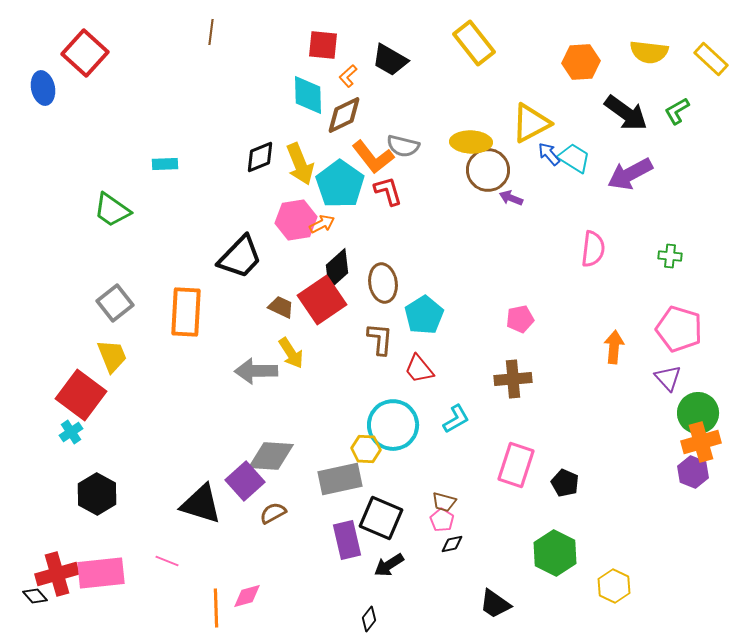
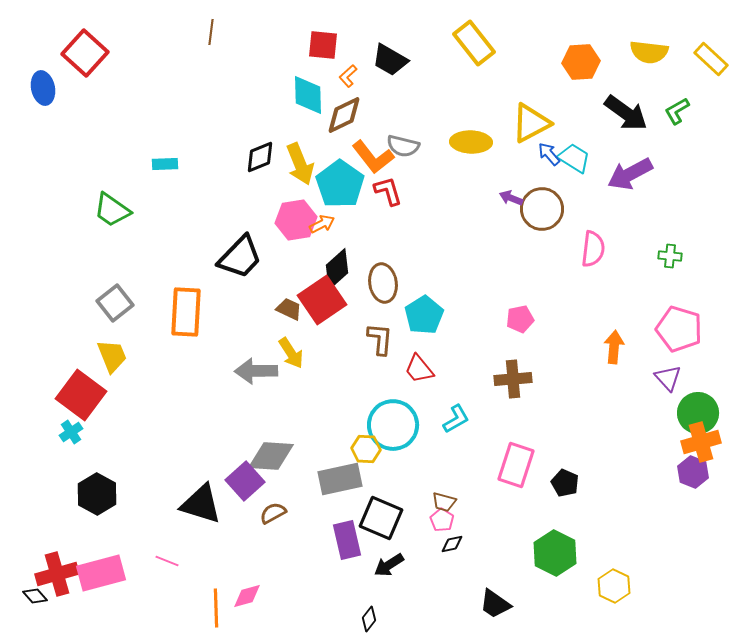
brown circle at (488, 170): moved 54 px right, 39 px down
brown trapezoid at (281, 307): moved 8 px right, 2 px down
pink rectangle at (101, 573): rotated 9 degrees counterclockwise
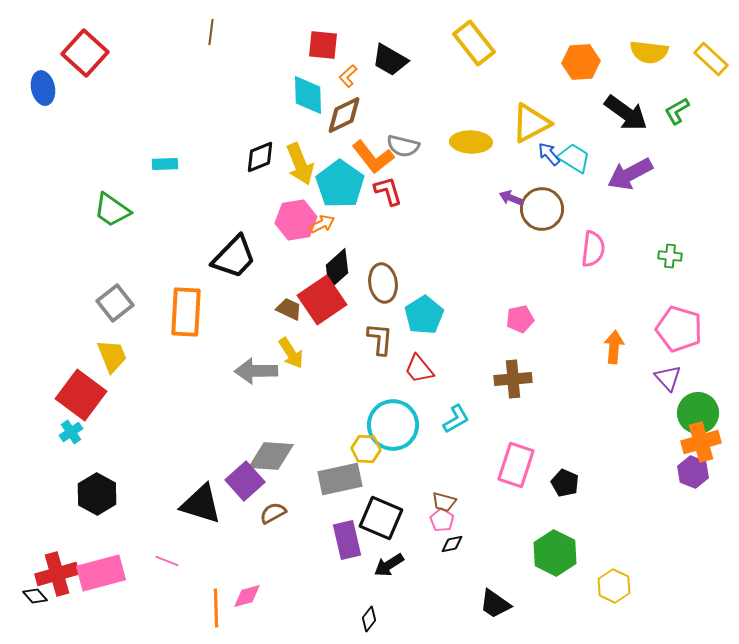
black trapezoid at (240, 257): moved 6 px left
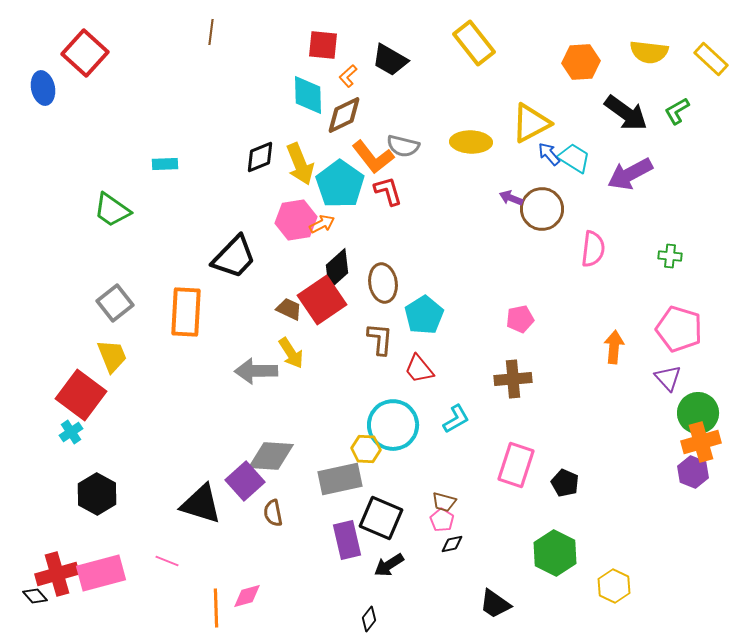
brown semicircle at (273, 513): rotated 72 degrees counterclockwise
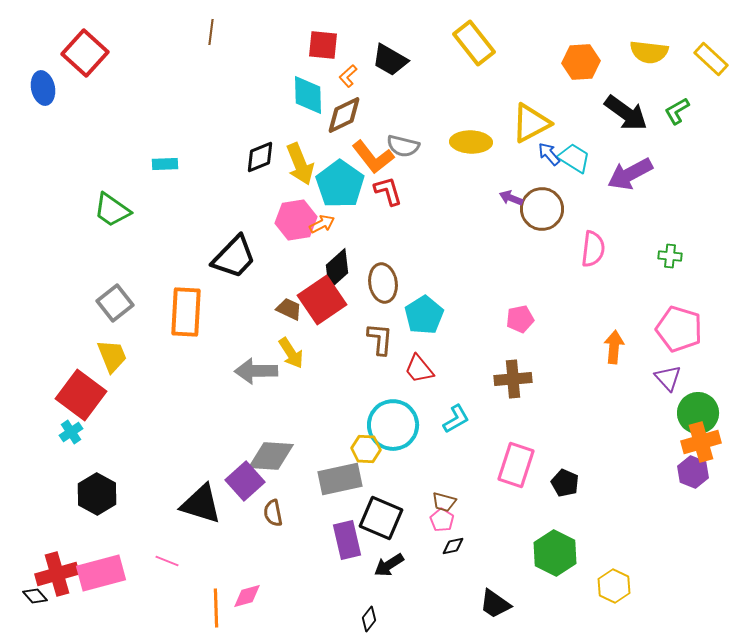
black diamond at (452, 544): moved 1 px right, 2 px down
